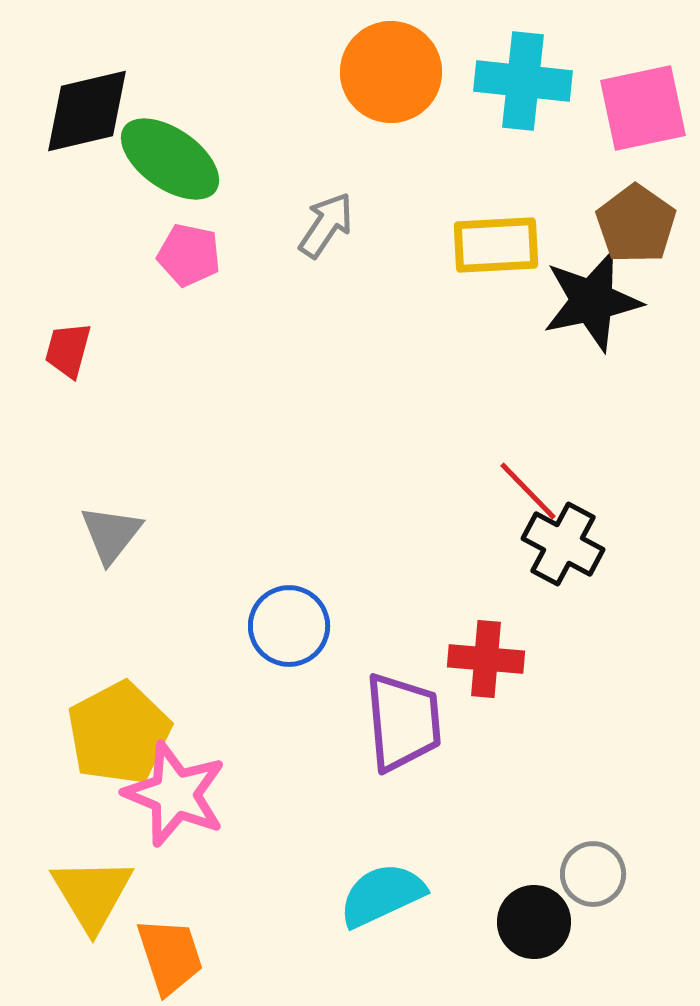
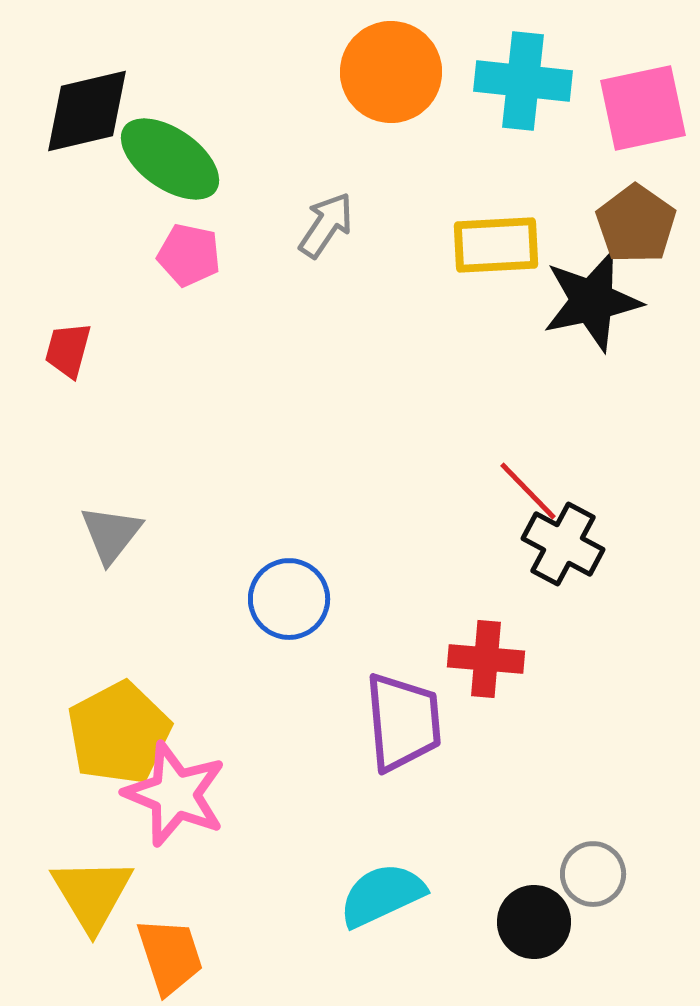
blue circle: moved 27 px up
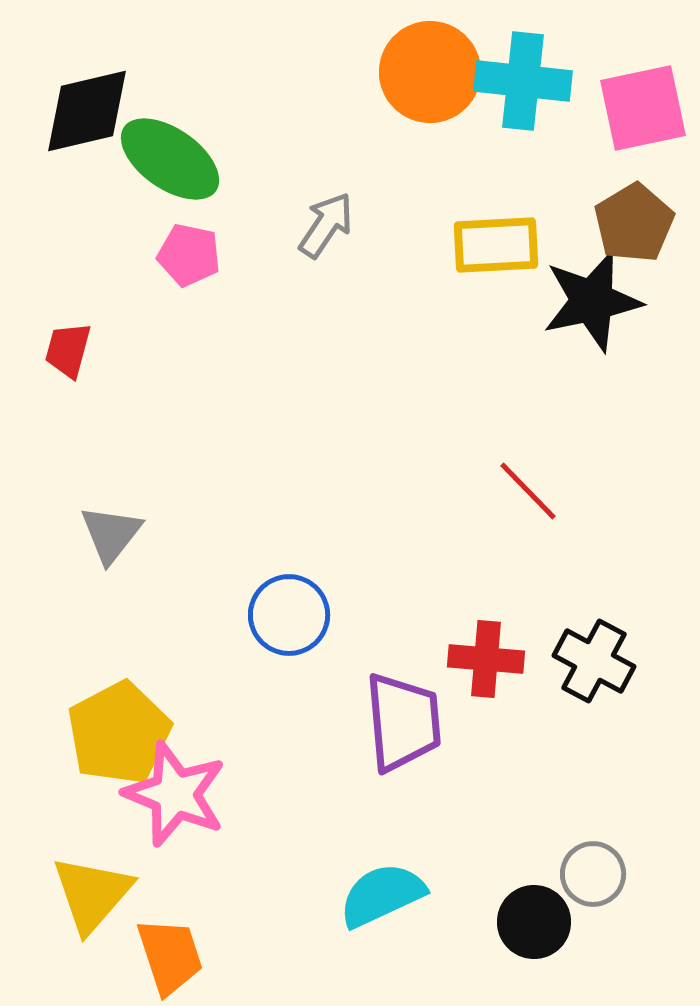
orange circle: moved 39 px right
brown pentagon: moved 2 px left, 1 px up; rotated 6 degrees clockwise
black cross: moved 31 px right, 117 px down
blue circle: moved 16 px down
yellow triangle: rotated 12 degrees clockwise
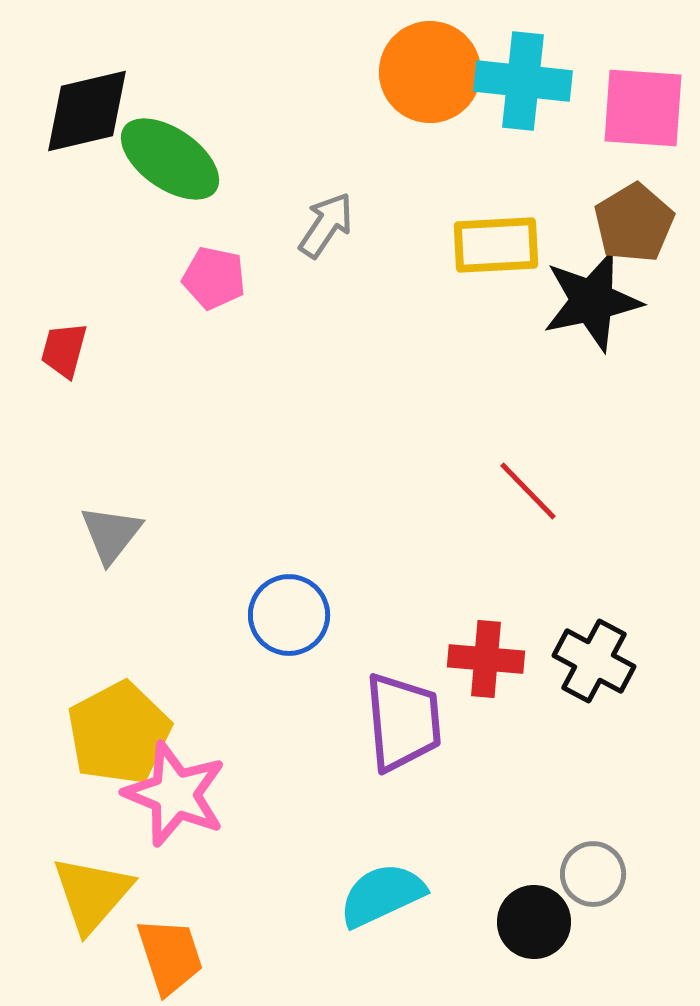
pink square: rotated 16 degrees clockwise
pink pentagon: moved 25 px right, 23 px down
red trapezoid: moved 4 px left
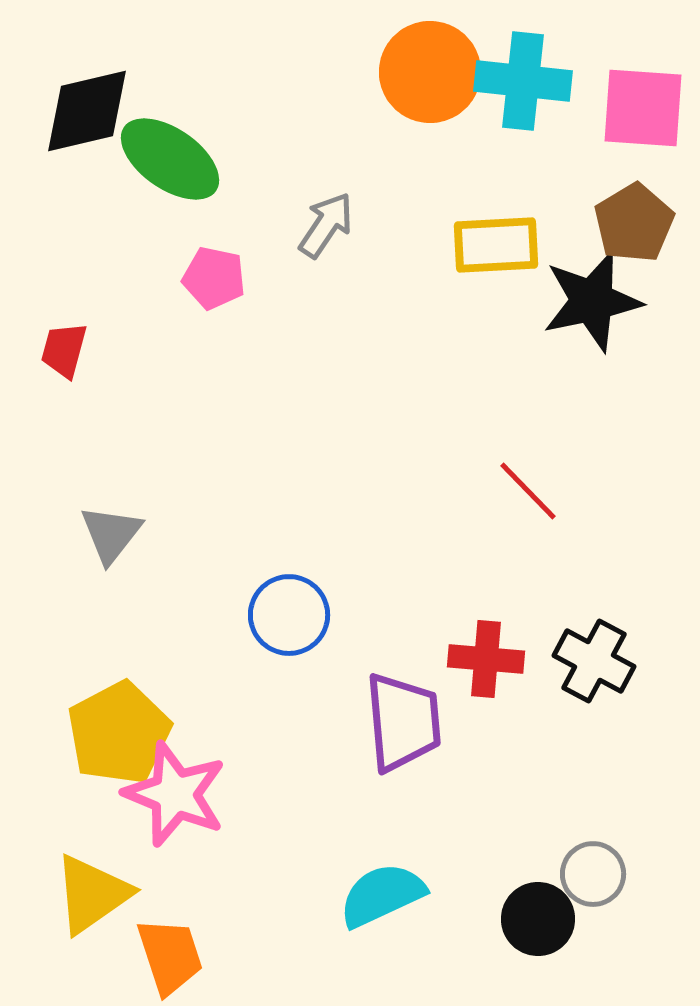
yellow triangle: rotated 14 degrees clockwise
black circle: moved 4 px right, 3 px up
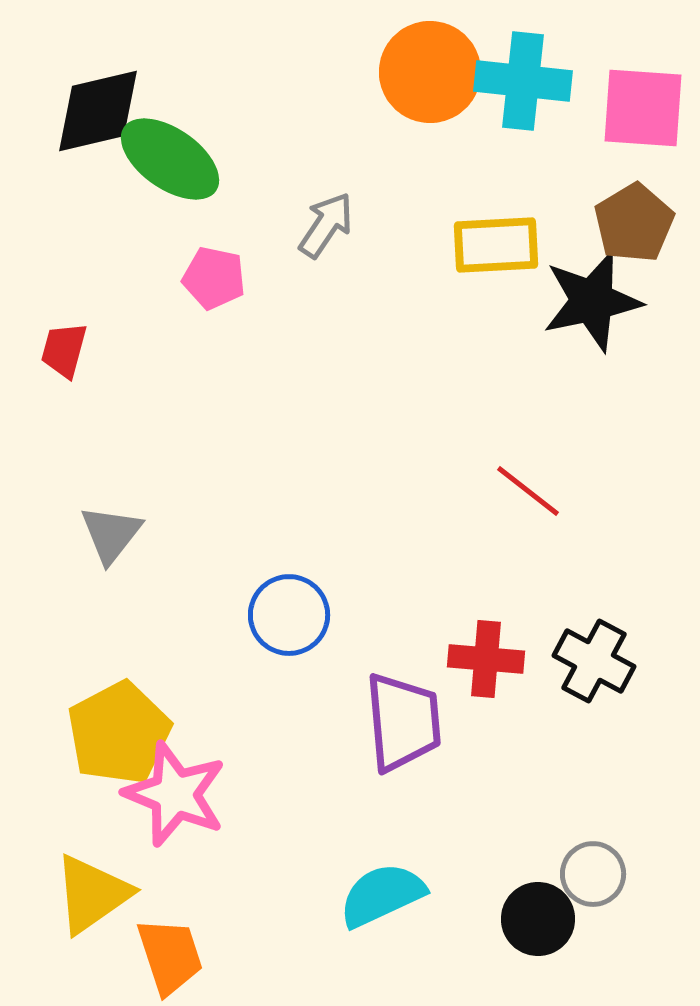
black diamond: moved 11 px right
red line: rotated 8 degrees counterclockwise
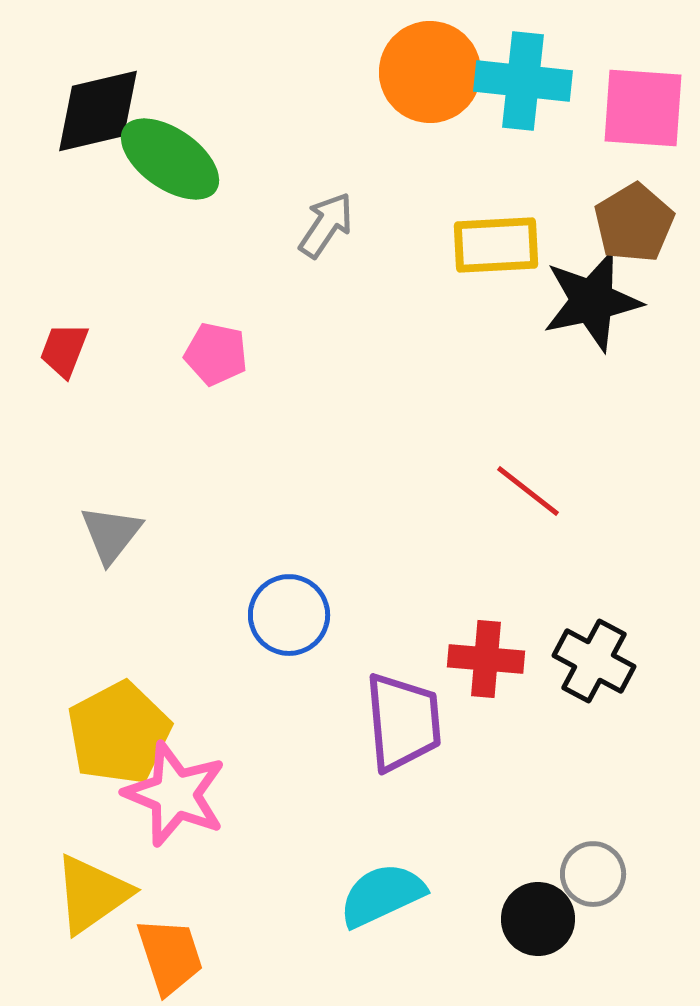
pink pentagon: moved 2 px right, 76 px down
red trapezoid: rotated 6 degrees clockwise
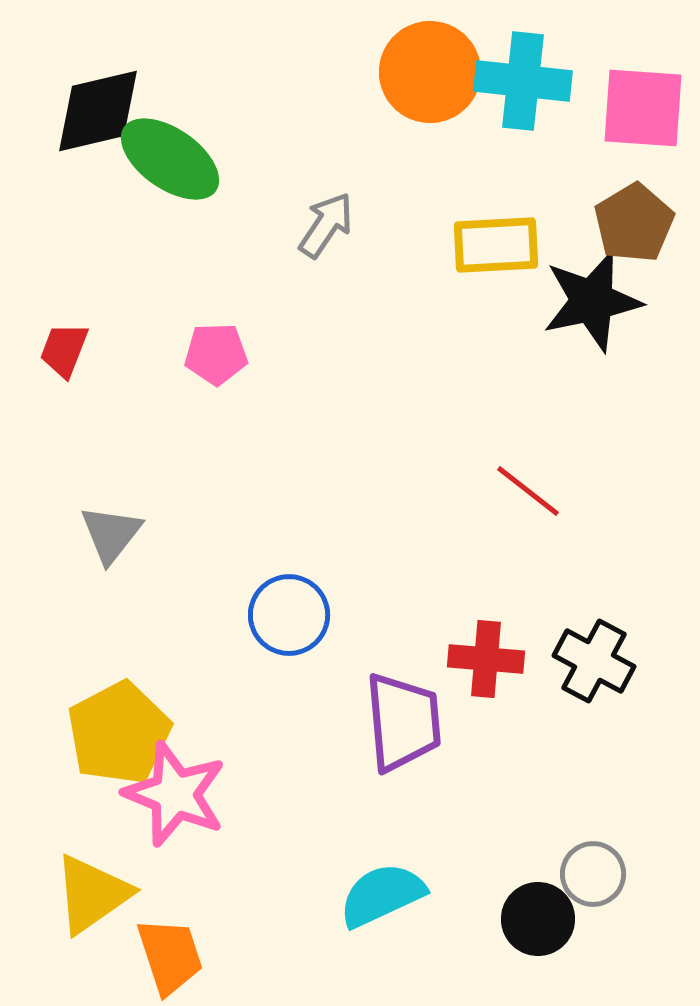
pink pentagon: rotated 14 degrees counterclockwise
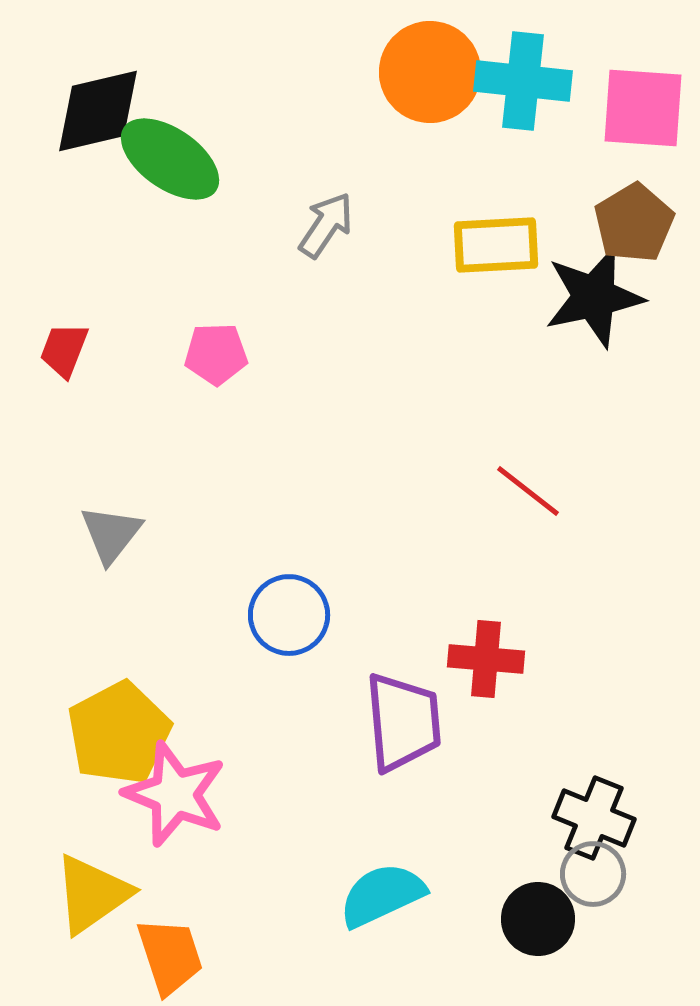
black star: moved 2 px right, 4 px up
black cross: moved 157 px down; rotated 6 degrees counterclockwise
